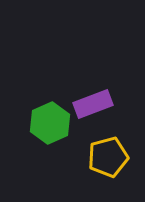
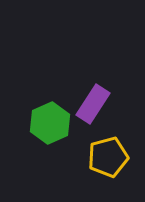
purple rectangle: rotated 36 degrees counterclockwise
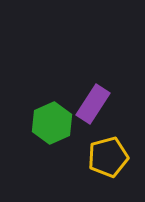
green hexagon: moved 2 px right
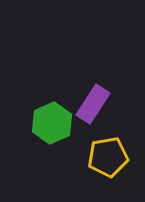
yellow pentagon: rotated 6 degrees clockwise
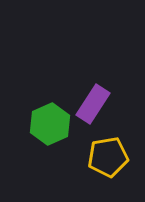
green hexagon: moved 2 px left, 1 px down
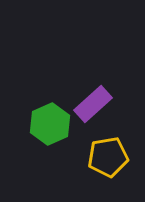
purple rectangle: rotated 15 degrees clockwise
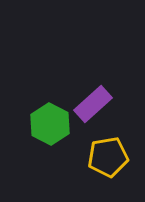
green hexagon: rotated 9 degrees counterclockwise
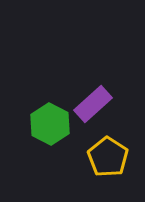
yellow pentagon: rotated 30 degrees counterclockwise
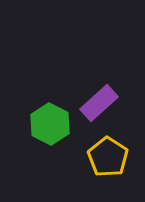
purple rectangle: moved 6 px right, 1 px up
